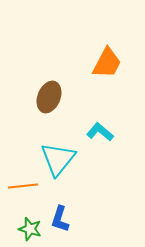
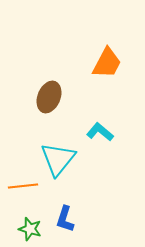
blue L-shape: moved 5 px right
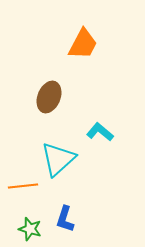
orange trapezoid: moved 24 px left, 19 px up
cyan triangle: rotated 9 degrees clockwise
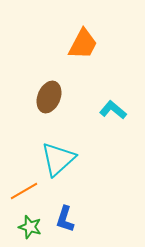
cyan L-shape: moved 13 px right, 22 px up
orange line: moved 1 px right, 5 px down; rotated 24 degrees counterclockwise
green star: moved 2 px up
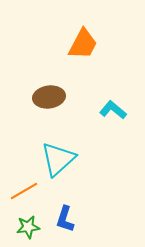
brown ellipse: rotated 60 degrees clockwise
green star: moved 2 px left; rotated 25 degrees counterclockwise
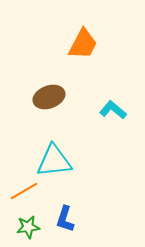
brown ellipse: rotated 12 degrees counterclockwise
cyan triangle: moved 4 px left, 2 px down; rotated 36 degrees clockwise
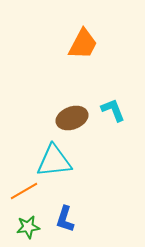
brown ellipse: moved 23 px right, 21 px down
cyan L-shape: rotated 28 degrees clockwise
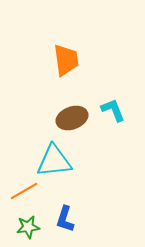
orange trapezoid: moved 17 px left, 16 px down; rotated 36 degrees counterclockwise
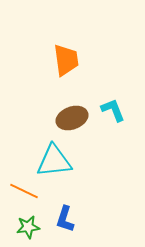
orange line: rotated 56 degrees clockwise
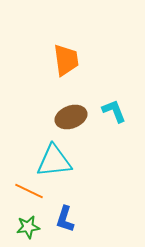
cyan L-shape: moved 1 px right, 1 px down
brown ellipse: moved 1 px left, 1 px up
orange line: moved 5 px right
